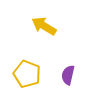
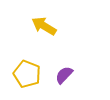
purple semicircle: moved 4 px left; rotated 30 degrees clockwise
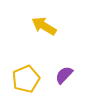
yellow pentagon: moved 1 px left, 5 px down; rotated 28 degrees clockwise
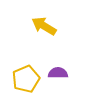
purple semicircle: moved 6 px left, 2 px up; rotated 48 degrees clockwise
